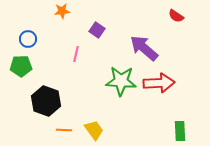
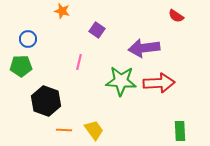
orange star: rotated 21 degrees clockwise
purple arrow: rotated 48 degrees counterclockwise
pink line: moved 3 px right, 8 px down
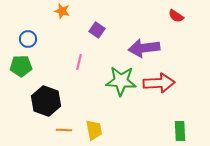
yellow trapezoid: rotated 25 degrees clockwise
